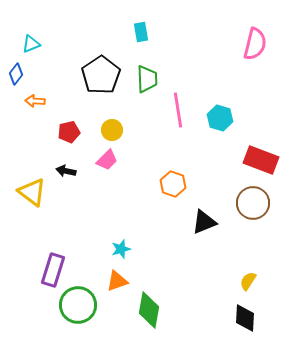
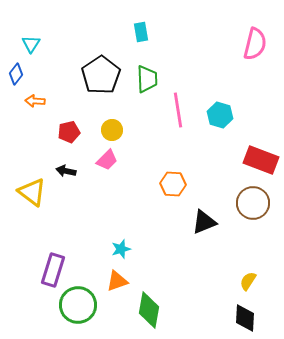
cyan triangle: rotated 36 degrees counterclockwise
cyan hexagon: moved 3 px up
orange hexagon: rotated 15 degrees counterclockwise
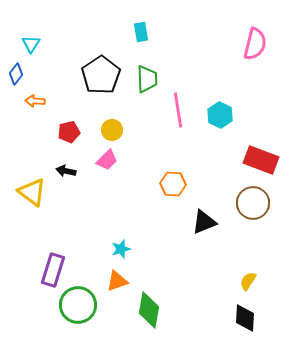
cyan hexagon: rotated 10 degrees clockwise
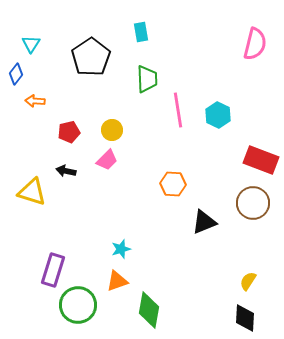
black pentagon: moved 10 px left, 18 px up
cyan hexagon: moved 2 px left
yellow triangle: rotated 20 degrees counterclockwise
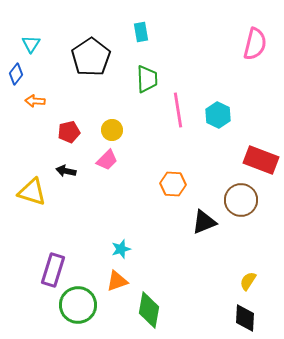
brown circle: moved 12 px left, 3 px up
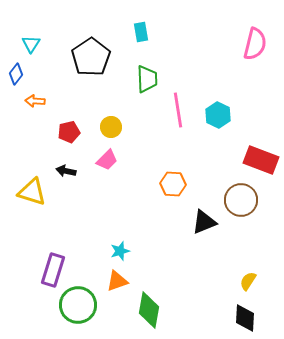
yellow circle: moved 1 px left, 3 px up
cyan star: moved 1 px left, 2 px down
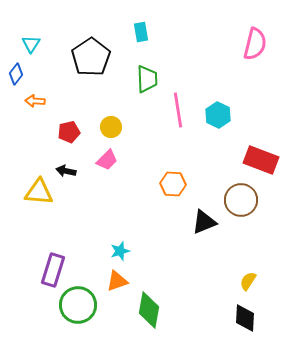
yellow triangle: moved 7 px right; rotated 12 degrees counterclockwise
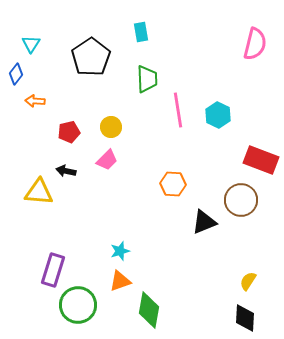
orange triangle: moved 3 px right
